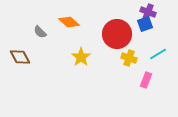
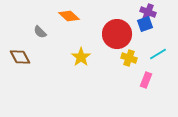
orange diamond: moved 6 px up
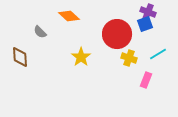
brown diamond: rotated 25 degrees clockwise
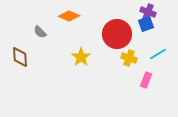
orange diamond: rotated 20 degrees counterclockwise
blue square: moved 1 px right
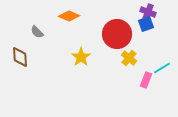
gray semicircle: moved 3 px left
cyan line: moved 4 px right, 14 px down
yellow cross: rotated 21 degrees clockwise
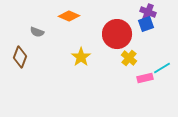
gray semicircle: rotated 24 degrees counterclockwise
brown diamond: rotated 25 degrees clockwise
pink rectangle: moved 1 px left, 2 px up; rotated 56 degrees clockwise
